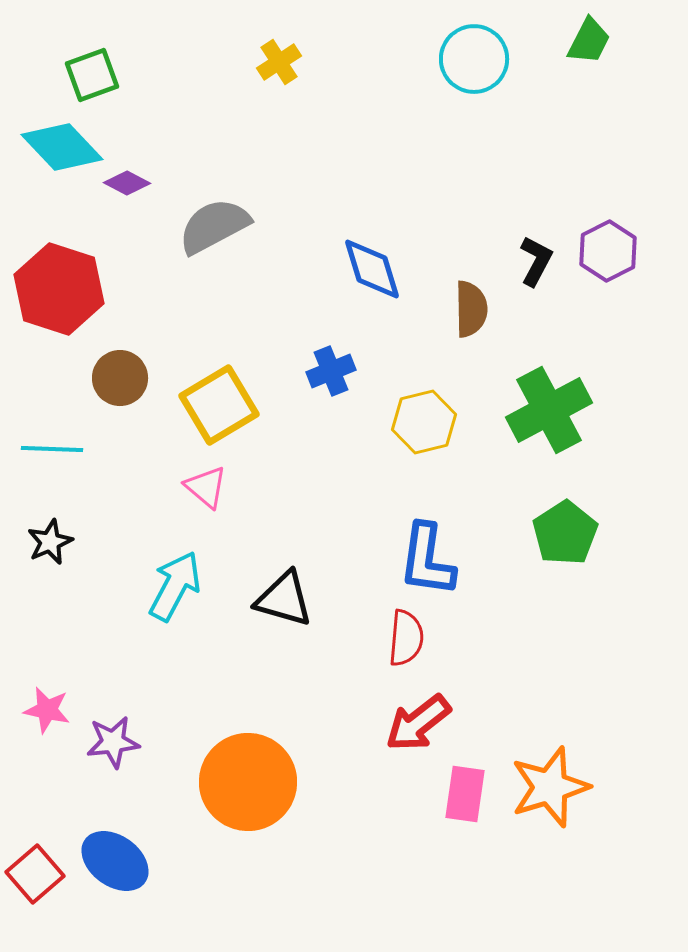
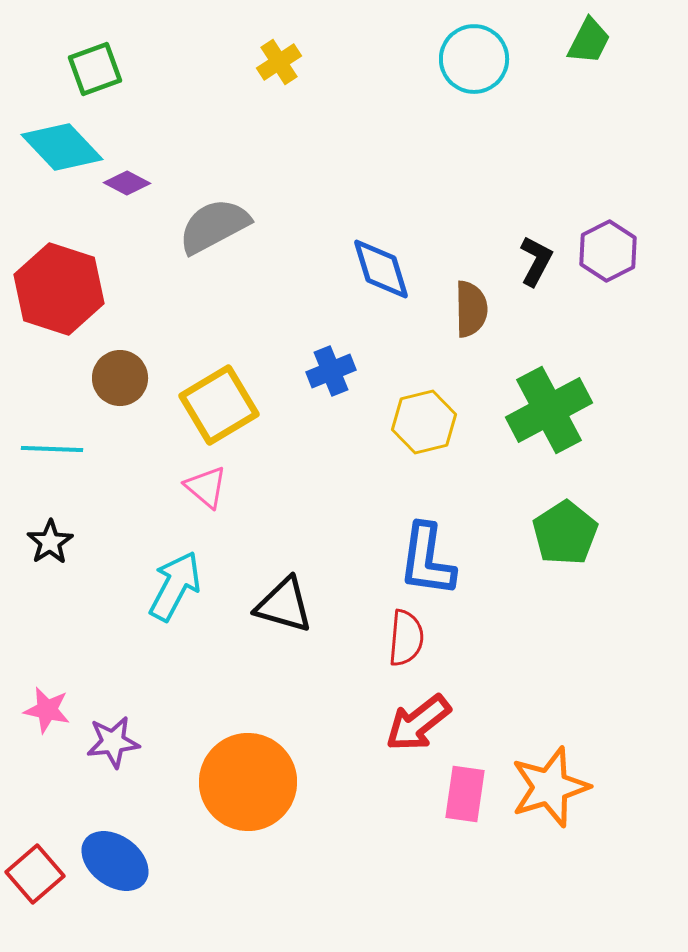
green square: moved 3 px right, 6 px up
blue diamond: moved 9 px right
black star: rotated 9 degrees counterclockwise
black triangle: moved 6 px down
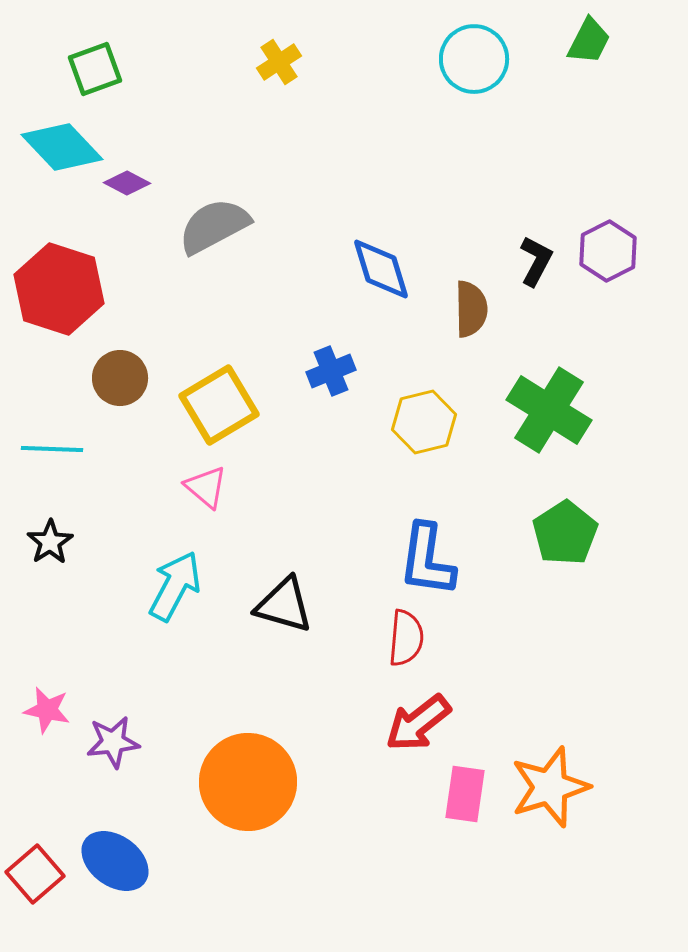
green cross: rotated 30 degrees counterclockwise
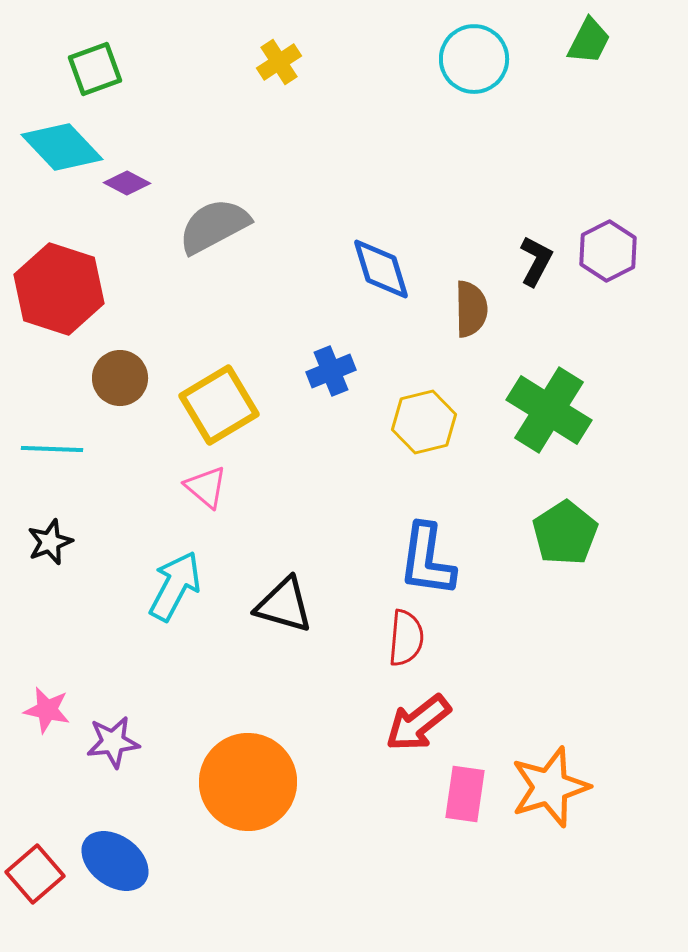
black star: rotated 12 degrees clockwise
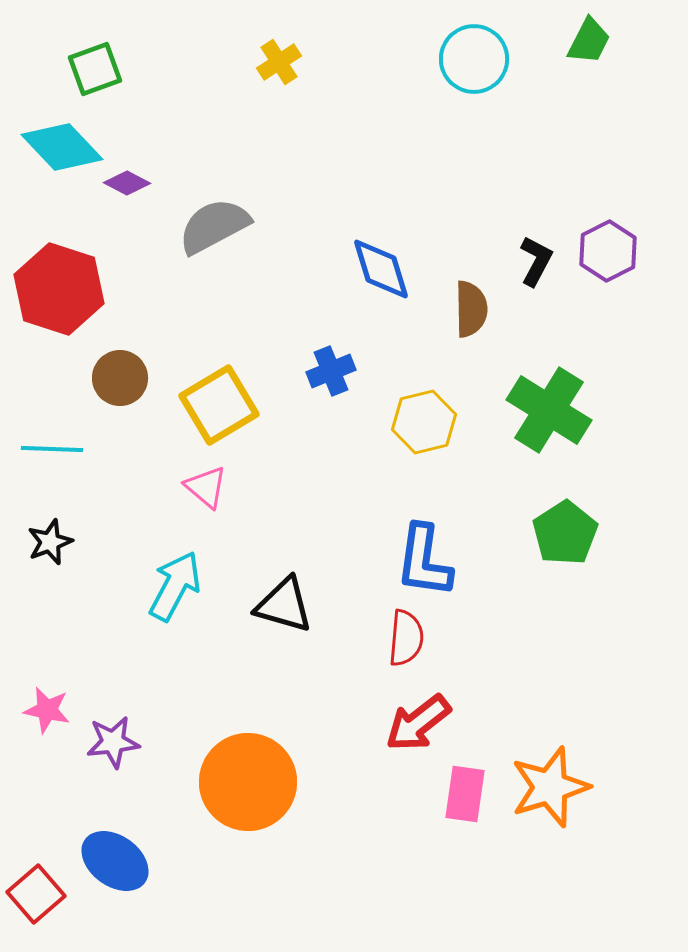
blue L-shape: moved 3 px left, 1 px down
red square: moved 1 px right, 20 px down
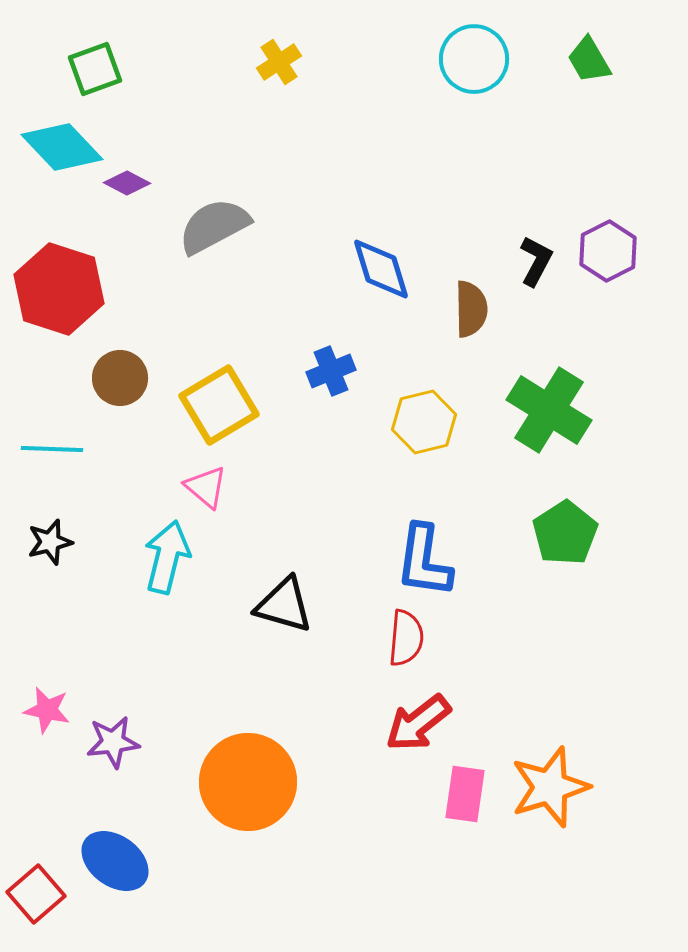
green trapezoid: moved 19 px down; rotated 123 degrees clockwise
black star: rotated 6 degrees clockwise
cyan arrow: moved 8 px left, 29 px up; rotated 14 degrees counterclockwise
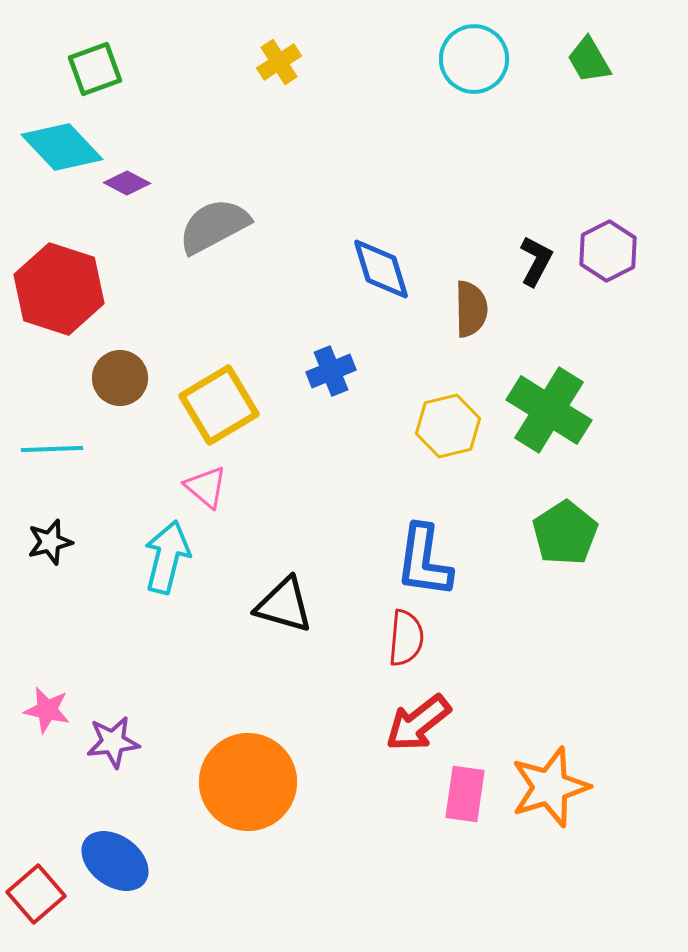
yellow hexagon: moved 24 px right, 4 px down
cyan line: rotated 4 degrees counterclockwise
